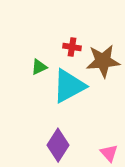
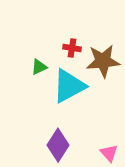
red cross: moved 1 px down
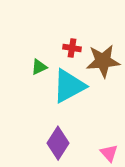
purple diamond: moved 2 px up
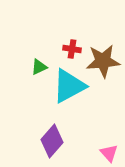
red cross: moved 1 px down
purple diamond: moved 6 px left, 2 px up; rotated 8 degrees clockwise
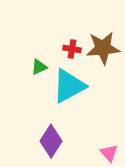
brown star: moved 13 px up
purple diamond: moved 1 px left; rotated 8 degrees counterclockwise
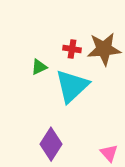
brown star: moved 1 px right, 1 px down
cyan triangle: moved 3 px right; rotated 15 degrees counterclockwise
purple diamond: moved 3 px down
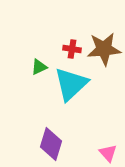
cyan triangle: moved 1 px left, 2 px up
purple diamond: rotated 16 degrees counterclockwise
pink triangle: moved 1 px left
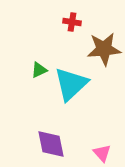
red cross: moved 27 px up
green triangle: moved 3 px down
purple diamond: rotated 28 degrees counterclockwise
pink triangle: moved 6 px left
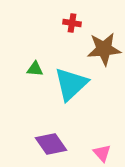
red cross: moved 1 px down
green triangle: moved 4 px left, 1 px up; rotated 30 degrees clockwise
purple diamond: rotated 24 degrees counterclockwise
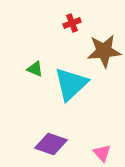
red cross: rotated 30 degrees counterclockwise
brown star: moved 2 px down
green triangle: rotated 18 degrees clockwise
purple diamond: rotated 36 degrees counterclockwise
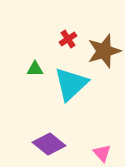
red cross: moved 4 px left, 16 px down; rotated 12 degrees counterclockwise
brown star: rotated 12 degrees counterclockwise
green triangle: rotated 24 degrees counterclockwise
purple diamond: moved 2 px left; rotated 20 degrees clockwise
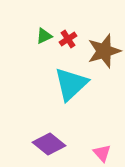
green triangle: moved 9 px right, 33 px up; rotated 24 degrees counterclockwise
